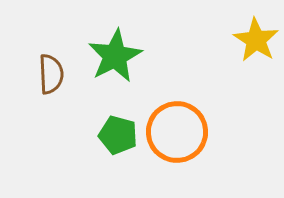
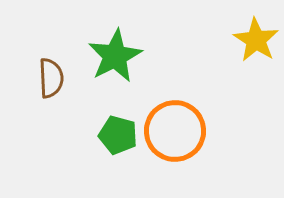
brown semicircle: moved 4 px down
orange circle: moved 2 px left, 1 px up
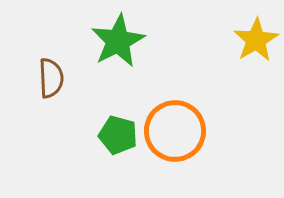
yellow star: rotated 9 degrees clockwise
green star: moved 3 px right, 15 px up
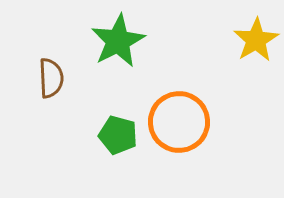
orange circle: moved 4 px right, 9 px up
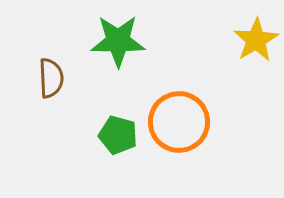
green star: rotated 28 degrees clockwise
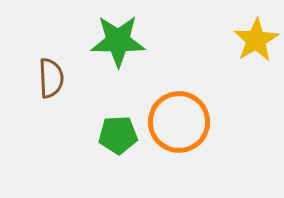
green pentagon: rotated 18 degrees counterclockwise
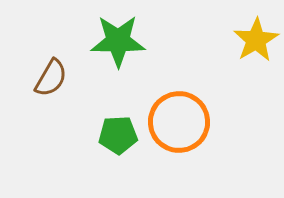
brown semicircle: rotated 33 degrees clockwise
